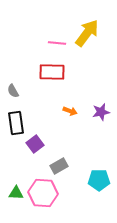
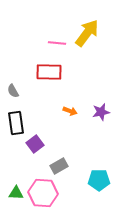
red rectangle: moved 3 px left
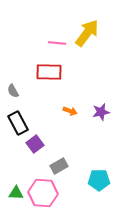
black rectangle: moved 2 px right; rotated 20 degrees counterclockwise
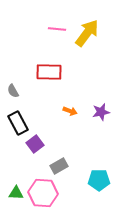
pink line: moved 14 px up
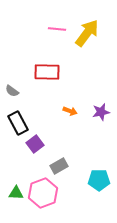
red rectangle: moved 2 px left
gray semicircle: moved 1 px left; rotated 24 degrees counterclockwise
pink hexagon: rotated 24 degrees counterclockwise
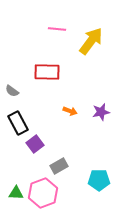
yellow arrow: moved 4 px right, 8 px down
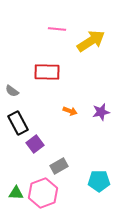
yellow arrow: rotated 20 degrees clockwise
cyan pentagon: moved 1 px down
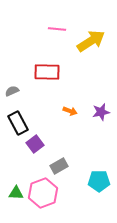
gray semicircle: rotated 120 degrees clockwise
